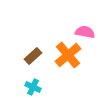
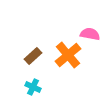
pink semicircle: moved 5 px right, 2 px down
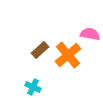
brown rectangle: moved 7 px right, 6 px up
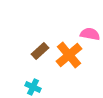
brown rectangle: moved 1 px down
orange cross: moved 1 px right
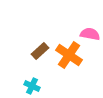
orange cross: rotated 16 degrees counterclockwise
cyan cross: moved 1 px left, 1 px up
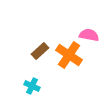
pink semicircle: moved 1 px left, 1 px down
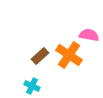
brown rectangle: moved 5 px down
